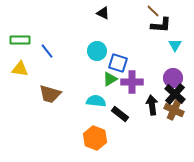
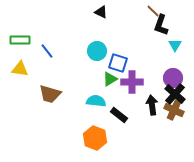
black triangle: moved 2 px left, 1 px up
black L-shape: rotated 105 degrees clockwise
black rectangle: moved 1 px left, 1 px down
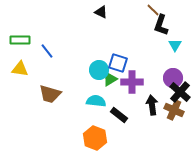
brown line: moved 1 px up
cyan circle: moved 2 px right, 19 px down
black cross: moved 5 px right, 2 px up
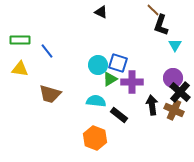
cyan circle: moved 1 px left, 5 px up
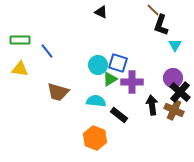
brown trapezoid: moved 8 px right, 2 px up
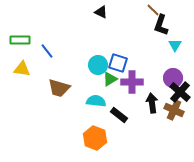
yellow triangle: moved 2 px right
brown trapezoid: moved 1 px right, 4 px up
black arrow: moved 2 px up
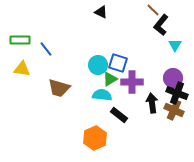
black L-shape: rotated 20 degrees clockwise
blue line: moved 1 px left, 2 px up
black cross: moved 3 px left, 1 px down; rotated 20 degrees counterclockwise
cyan semicircle: moved 6 px right, 6 px up
orange hexagon: rotated 15 degrees clockwise
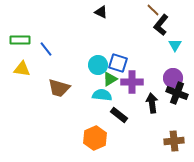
brown cross: moved 31 px down; rotated 30 degrees counterclockwise
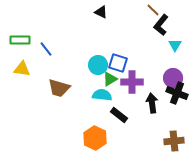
orange hexagon: rotated 10 degrees counterclockwise
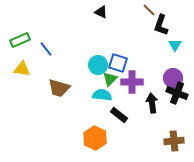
brown line: moved 4 px left
black L-shape: rotated 20 degrees counterclockwise
green rectangle: rotated 24 degrees counterclockwise
green triangle: rotated 14 degrees counterclockwise
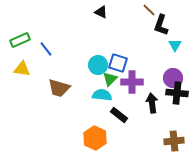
black cross: rotated 15 degrees counterclockwise
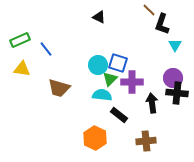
black triangle: moved 2 px left, 5 px down
black L-shape: moved 1 px right, 1 px up
brown cross: moved 28 px left
